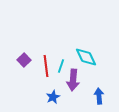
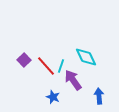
red line: rotated 35 degrees counterclockwise
purple arrow: rotated 140 degrees clockwise
blue star: rotated 24 degrees counterclockwise
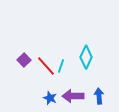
cyan diamond: rotated 50 degrees clockwise
purple arrow: moved 16 px down; rotated 55 degrees counterclockwise
blue star: moved 3 px left, 1 px down
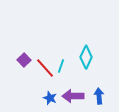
red line: moved 1 px left, 2 px down
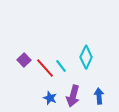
cyan line: rotated 56 degrees counterclockwise
purple arrow: rotated 75 degrees counterclockwise
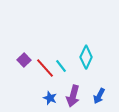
blue arrow: rotated 147 degrees counterclockwise
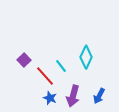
red line: moved 8 px down
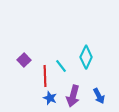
red line: rotated 40 degrees clockwise
blue arrow: rotated 56 degrees counterclockwise
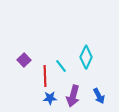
blue star: rotated 24 degrees counterclockwise
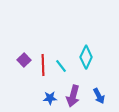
red line: moved 2 px left, 11 px up
